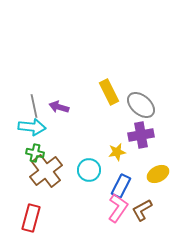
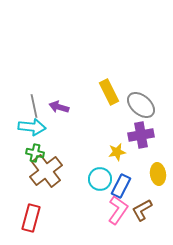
cyan circle: moved 11 px right, 9 px down
yellow ellipse: rotated 70 degrees counterclockwise
pink L-shape: moved 2 px down
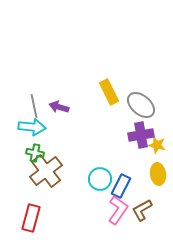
yellow star: moved 40 px right, 7 px up; rotated 24 degrees clockwise
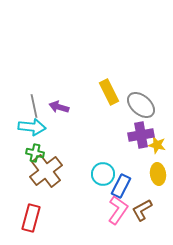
cyan circle: moved 3 px right, 5 px up
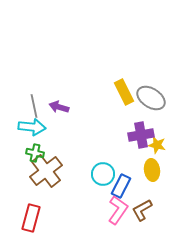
yellow rectangle: moved 15 px right
gray ellipse: moved 10 px right, 7 px up; rotated 8 degrees counterclockwise
yellow ellipse: moved 6 px left, 4 px up
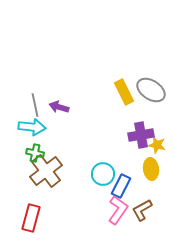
gray ellipse: moved 8 px up
gray line: moved 1 px right, 1 px up
yellow ellipse: moved 1 px left, 1 px up
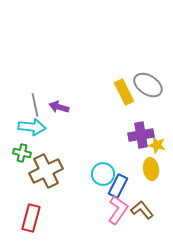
gray ellipse: moved 3 px left, 5 px up
green cross: moved 13 px left
brown cross: rotated 12 degrees clockwise
blue rectangle: moved 3 px left
brown L-shape: rotated 80 degrees clockwise
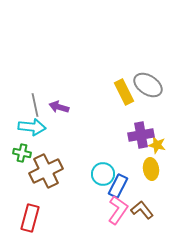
red rectangle: moved 1 px left
